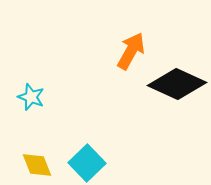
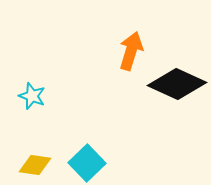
orange arrow: rotated 12 degrees counterclockwise
cyan star: moved 1 px right, 1 px up
yellow diamond: moved 2 px left; rotated 60 degrees counterclockwise
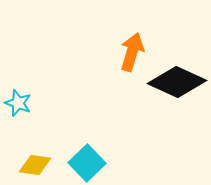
orange arrow: moved 1 px right, 1 px down
black diamond: moved 2 px up
cyan star: moved 14 px left, 7 px down
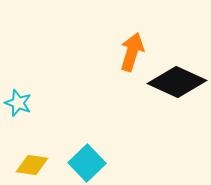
yellow diamond: moved 3 px left
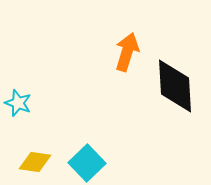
orange arrow: moved 5 px left
black diamond: moved 2 px left, 4 px down; rotated 62 degrees clockwise
yellow diamond: moved 3 px right, 3 px up
